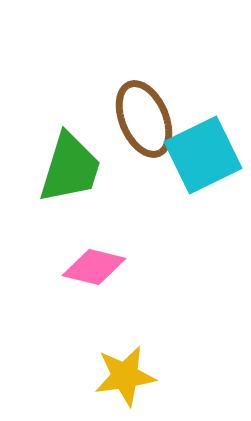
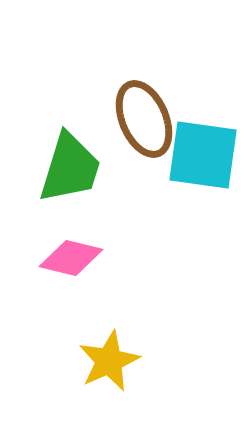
cyan square: rotated 34 degrees clockwise
pink diamond: moved 23 px left, 9 px up
yellow star: moved 16 px left, 15 px up; rotated 16 degrees counterclockwise
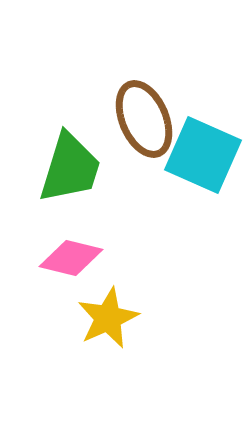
cyan square: rotated 16 degrees clockwise
yellow star: moved 1 px left, 43 px up
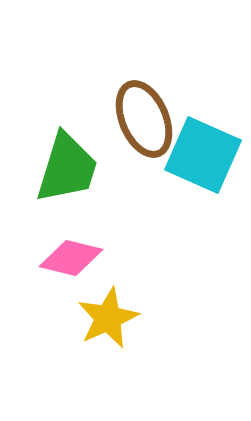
green trapezoid: moved 3 px left
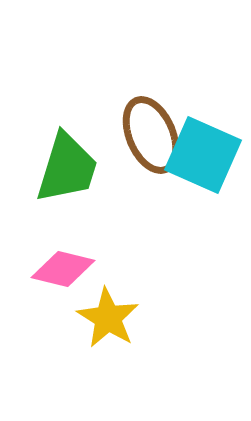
brown ellipse: moved 7 px right, 16 px down
pink diamond: moved 8 px left, 11 px down
yellow star: rotated 16 degrees counterclockwise
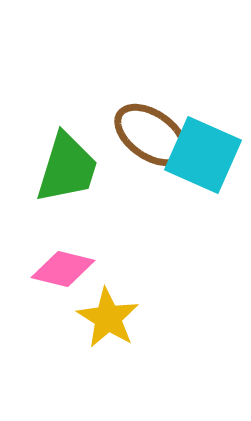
brown ellipse: rotated 32 degrees counterclockwise
